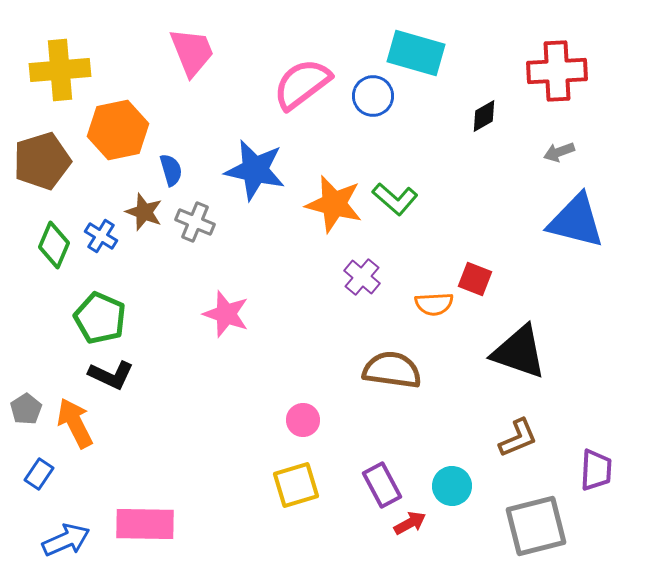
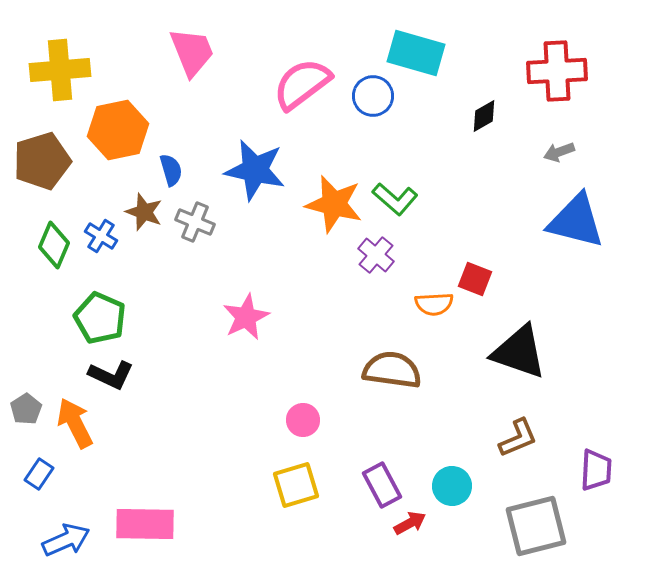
purple cross: moved 14 px right, 22 px up
pink star: moved 20 px right, 3 px down; rotated 27 degrees clockwise
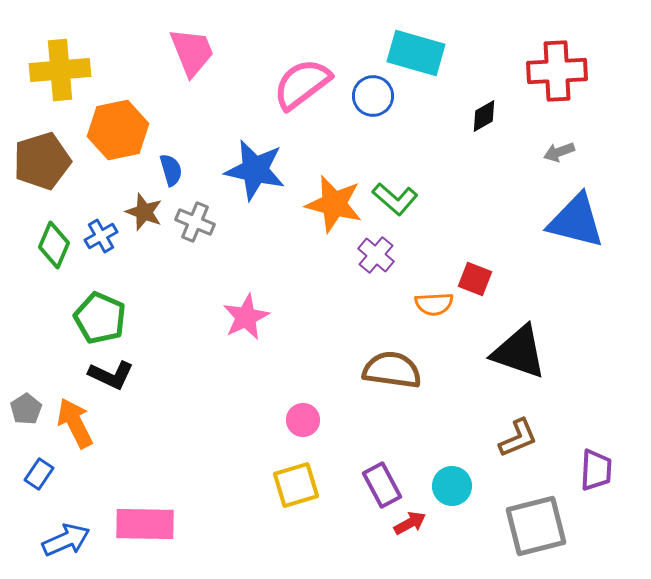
blue cross: rotated 28 degrees clockwise
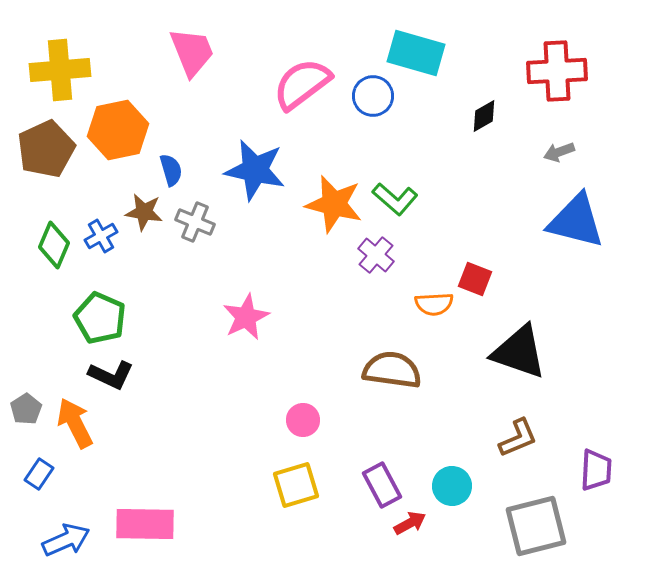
brown pentagon: moved 4 px right, 12 px up; rotated 8 degrees counterclockwise
brown star: rotated 12 degrees counterclockwise
